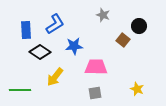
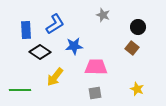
black circle: moved 1 px left, 1 px down
brown square: moved 9 px right, 8 px down
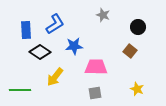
brown square: moved 2 px left, 3 px down
